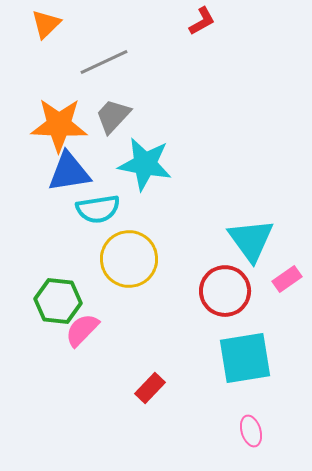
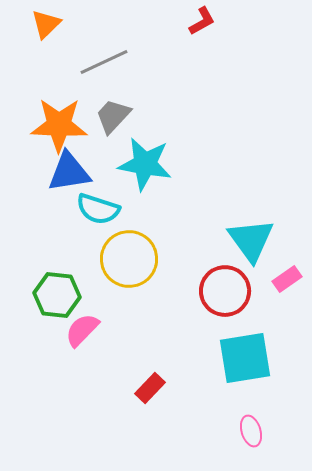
cyan semicircle: rotated 27 degrees clockwise
green hexagon: moved 1 px left, 6 px up
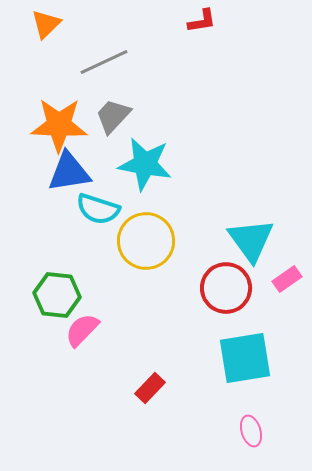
red L-shape: rotated 20 degrees clockwise
yellow circle: moved 17 px right, 18 px up
red circle: moved 1 px right, 3 px up
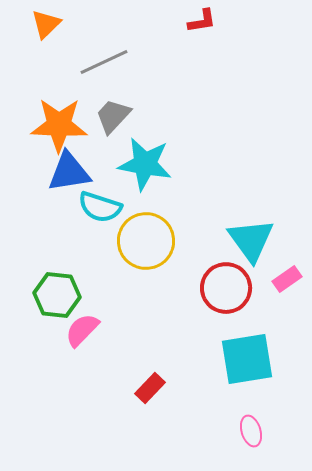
cyan semicircle: moved 2 px right, 2 px up
cyan square: moved 2 px right, 1 px down
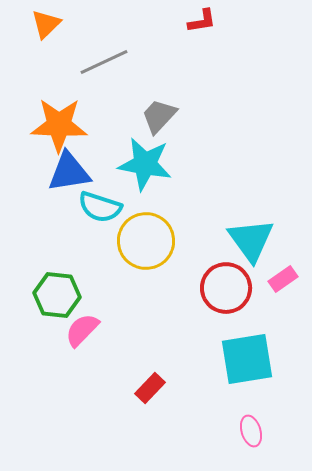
gray trapezoid: moved 46 px right
pink rectangle: moved 4 px left
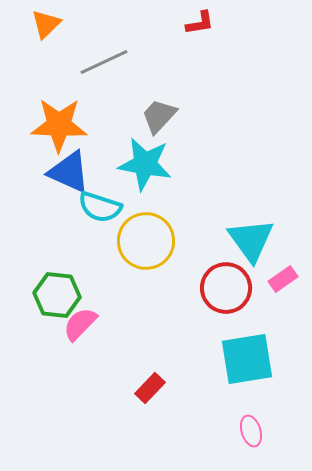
red L-shape: moved 2 px left, 2 px down
blue triangle: rotated 33 degrees clockwise
pink semicircle: moved 2 px left, 6 px up
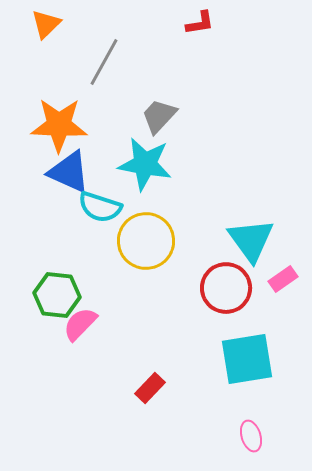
gray line: rotated 36 degrees counterclockwise
pink ellipse: moved 5 px down
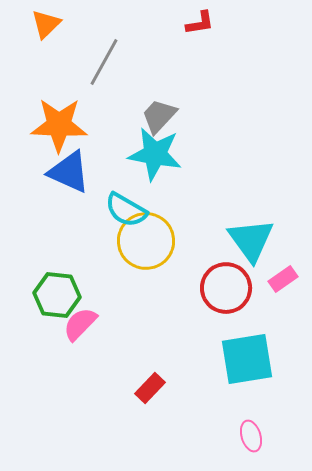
cyan star: moved 10 px right, 10 px up
cyan semicircle: moved 26 px right, 3 px down; rotated 12 degrees clockwise
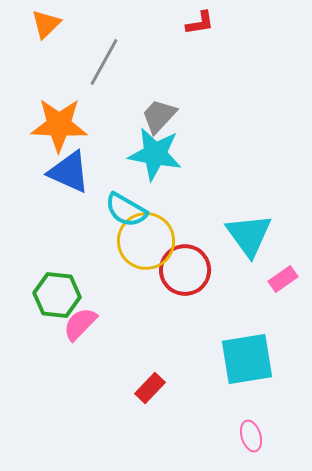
cyan triangle: moved 2 px left, 5 px up
red circle: moved 41 px left, 18 px up
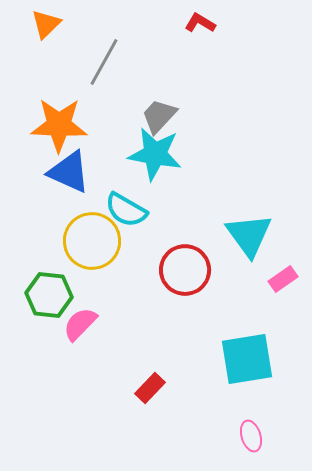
red L-shape: rotated 140 degrees counterclockwise
yellow circle: moved 54 px left
green hexagon: moved 8 px left
